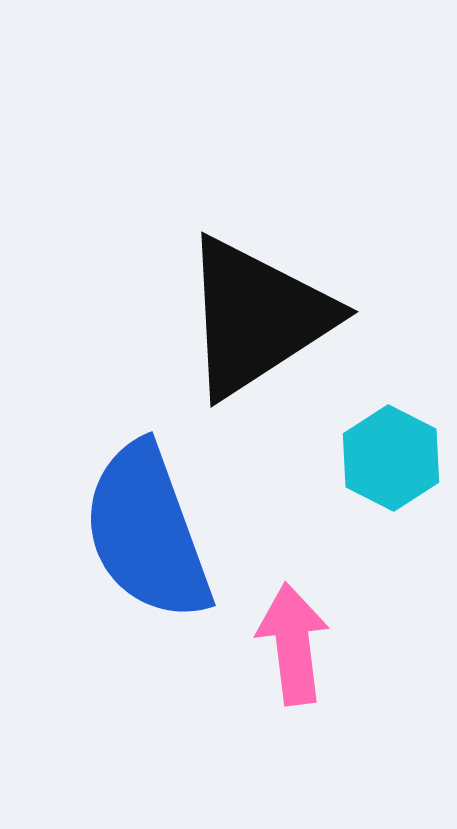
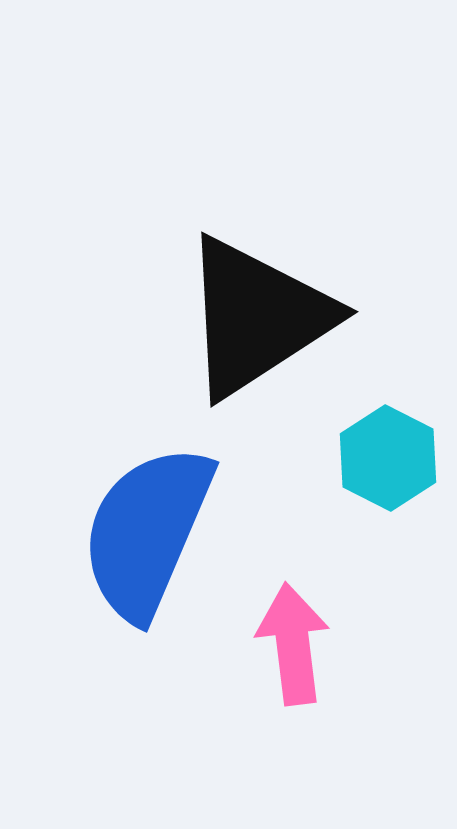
cyan hexagon: moved 3 px left
blue semicircle: rotated 43 degrees clockwise
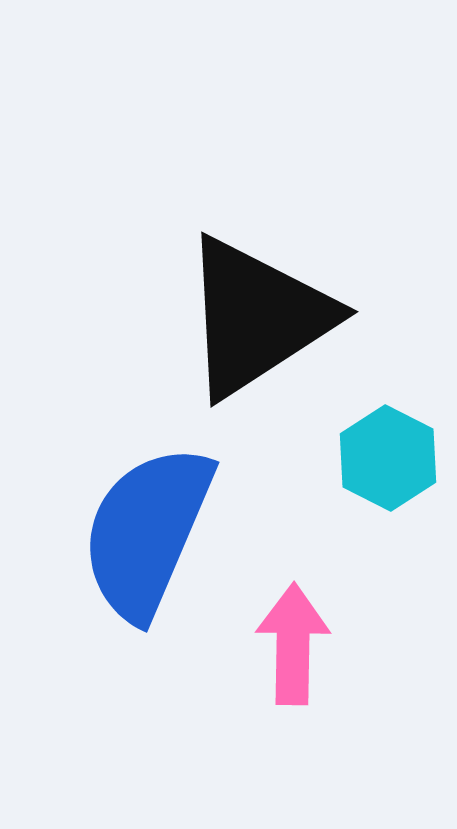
pink arrow: rotated 8 degrees clockwise
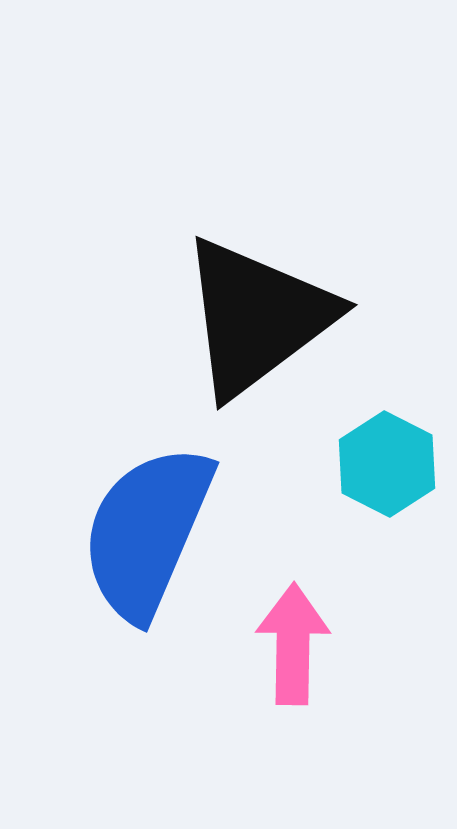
black triangle: rotated 4 degrees counterclockwise
cyan hexagon: moved 1 px left, 6 px down
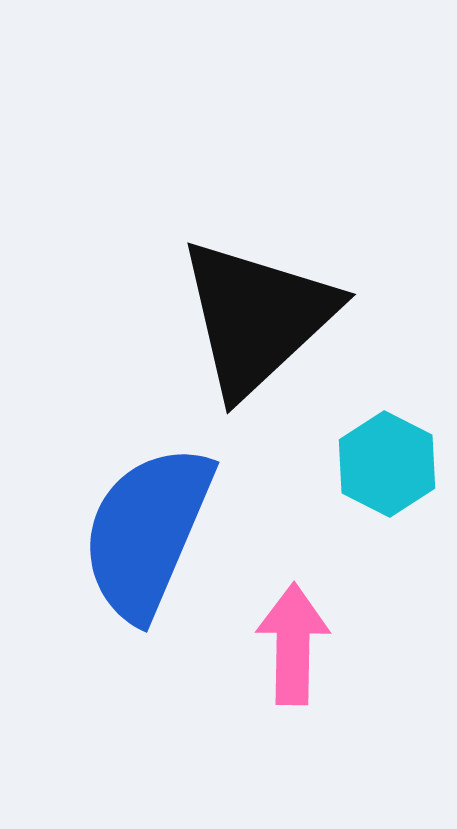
black triangle: rotated 6 degrees counterclockwise
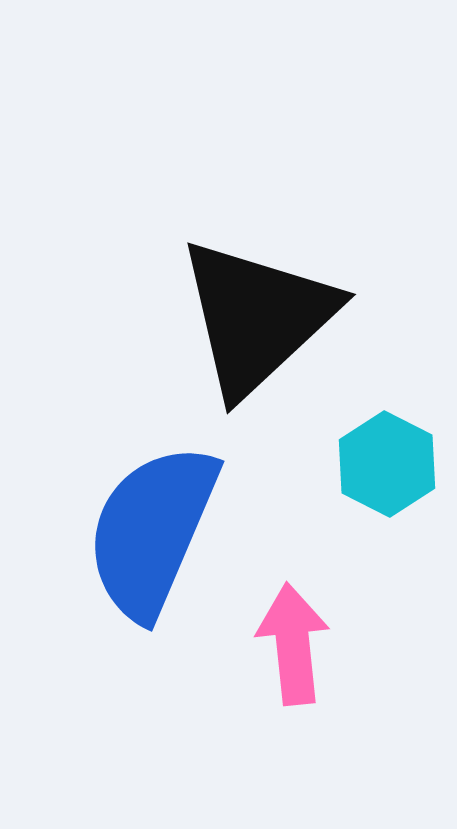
blue semicircle: moved 5 px right, 1 px up
pink arrow: rotated 7 degrees counterclockwise
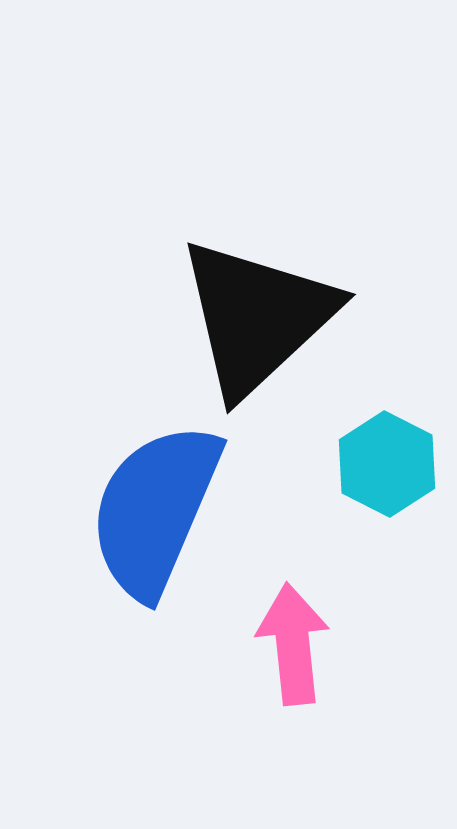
blue semicircle: moved 3 px right, 21 px up
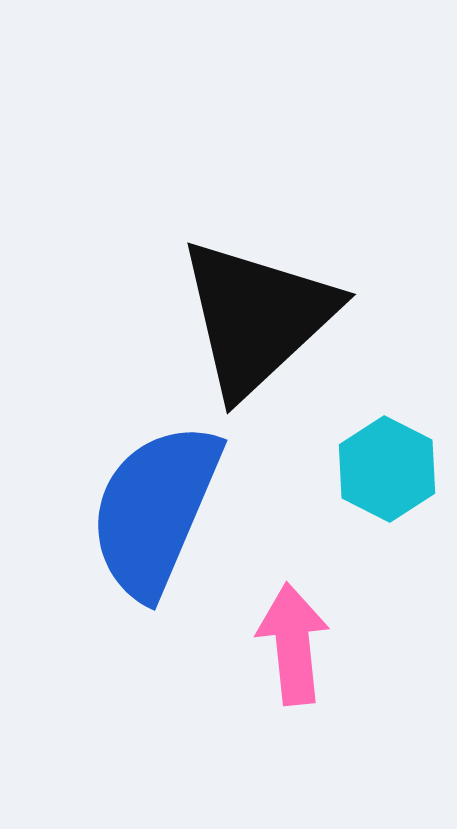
cyan hexagon: moved 5 px down
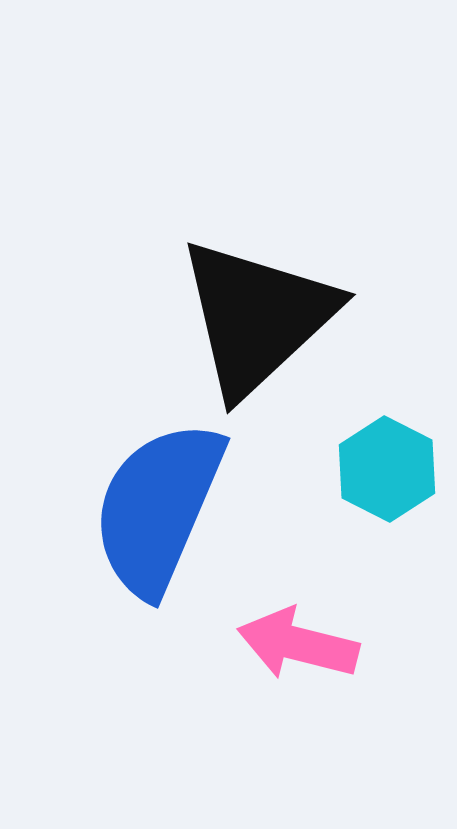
blue semicircle: moved 3 px right, 2 px up
pink arrow: moved 5 px right; rotated 70 degrees counterclockwise
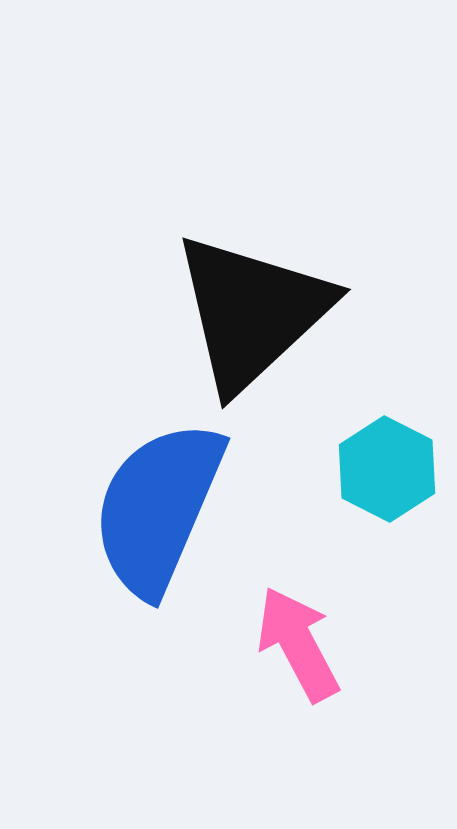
black triangle: moved 5 px left, 5 px up
pink arrow: rotated 48 degrees clockwise
